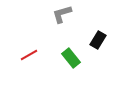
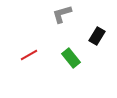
black rectangle: moved 1 px left, 4 px up
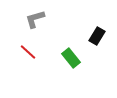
gray L-shape: moved 27 px left, 5 px down
red line: moved 1 px left, 3 px up; rotated 72 degrees clockwise
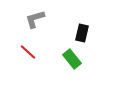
black rectangle: moved 15 px left, 3 px up; rotated 18 degrees counterclockwise
green rectangle: moved 1 px right, 1 px down
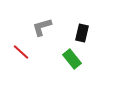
gray L-shape: moved 7 px right, 8 px down
red line: moved 7 px left
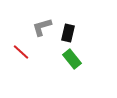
black rectangle: moved 14 px left
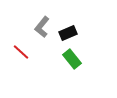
gray L-shape: rotated 35 degrees counterclockwise
black rectangle: rotated 54 degrees clockwise
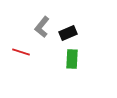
red line: rotated 24 degrees counterclockwise
green rectangle: rotated 42 degrees clockwise
